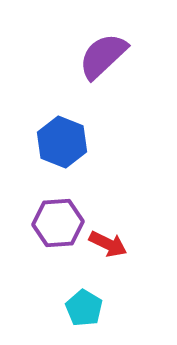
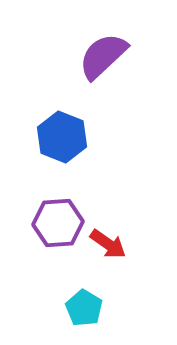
blue hexagon: moved 5 px up
red arrow: rotated 9 degrees clockwise
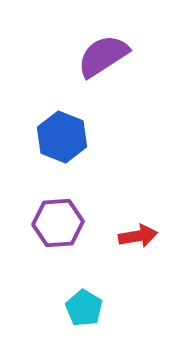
purple semicircle: rotated 10 degrees clockwise
red arrow: moved 30 px right, 8 px up; rotated 45 degrees counterclockwise
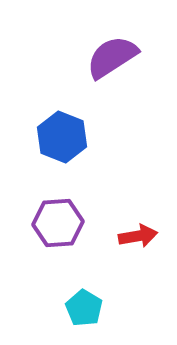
purple semicircle: moved 9 px right, 1 px down
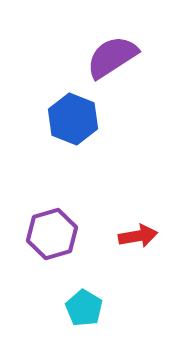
blue hexagon: moved 11 px right, 18 px up
purple hexagon: moved 6 px left, 11 px down; rotated 12 degrees counterclockwise
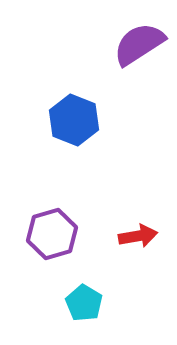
purple semicircle: moved 27 px right, 13 px up
blue hexagon: moved 1 px right, 1 px down
cyan pentagon: moved 5 px up
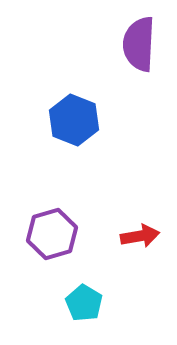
purple semicircle: rotated 54 degrees counterclockwise
red arrow: moved 2 px right
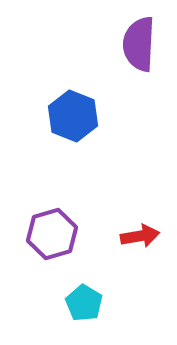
blue hexagon: moved 1 px left, 4 px up
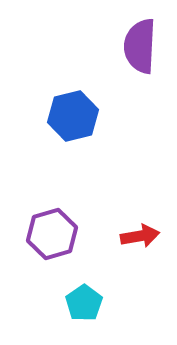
purple semicircle: moved 1 px right, 2 px down
blue hexagon: rotated 24 degrees clockwise
cyan pentagon: rotated 6 degrees clockwise
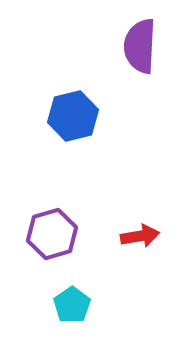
cyan pentagon: moved 12 px left, 2 px down
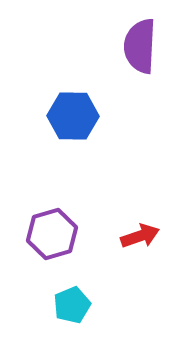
blue hexagon: rotated 15 degrees clockwise
red arrow: rotated 9 degrees counterclockwise
cyan pentagon: rotated 12 degrees clockwise
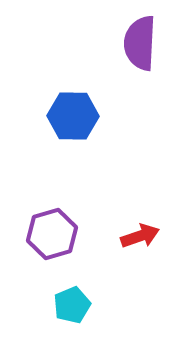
purple semicircle: moved 3 px up
